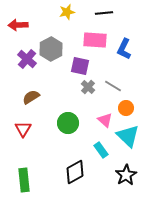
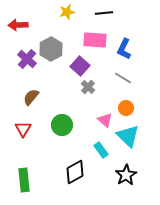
purple square: rotated 30 degrees clockwise
gray line: moved 10 px right, 8 px up
brown semicircle: rotated 18 degrees counterclockwise
green circle: moved 6 px left, 2 px down
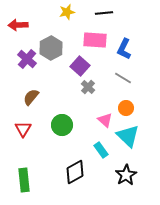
gray hexagon: moved 1 px up
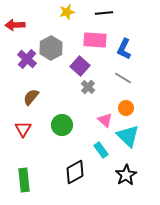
red arrow: moved 3 px left
